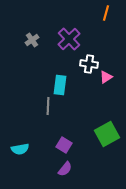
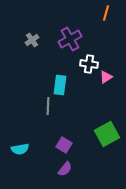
purple cross: moved 1 px right; rotated 15 degrees clockwise
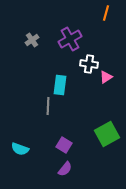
cyan semicircle: rotated 30 degrees clockwise
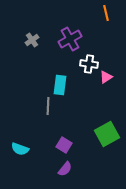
orange line: rotated 28 degrees counterclockwise
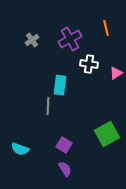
orange line: moved 15 px down
pink triangle: moved 10 px right, 4 px up
purple semicircle: rotated 70 degrees counterclockwise
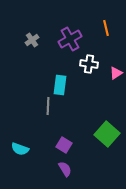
green square: rotated 20 degrees counterclockwise
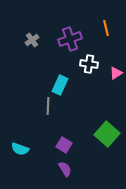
purple cross: rotated 10 degrees clockwise
cyan rectangle: rotated 18 degrees clockwise
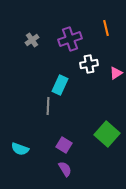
white cross: rotated 18 degrees counterclockwise
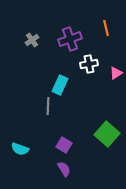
purple semicircle: moved 1 px left
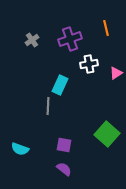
purple square: rotated 21 degrees counterclockwise
purple semicircle: rotated 21 degrees counterclockwise
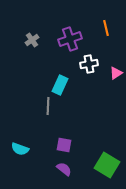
green square: moved 31 px down; rotated 10 degrees counterclockwise
